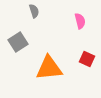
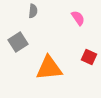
gray semicircle: moved 1 px left; rotated 24 degrees clockwise
pink semicircle: moved 2 px left, 3 px up; rotated 21 degrees counterclockwise
red square: moved 2 px right, 2 px up
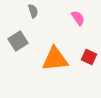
gray semicircle: rotated 24 degrees counterclockwise
gray square: moved 1 px up
orange triangle: moved 6 px right, 9 px up
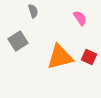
pink semicircle: moved 2 px right
orange triangle: moved 5 px right, 2 px up; rotated 8 degrees counterclockwise
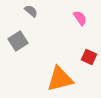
gray semicircle: moved 2 px left; rotated 32 degrees counterclockwise
orange triangle: moved 22 px down
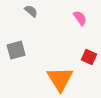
gray square: moved 2 px left, 9 px down; rotated 18 degrees clockwise
orange triangle: rotated 48 degrees counterclockwise
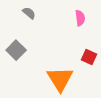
gray semicircle: moved 2 px left, 2 px down
pink semicircle: rotated 28 degrees clockwise
gray square: rotated 30 degrees counterclockwise
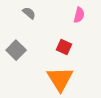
pink semicircle: moved 1 px left, 3 px up; rotated 21 degrees clockwise
red square: moved 25 px left, 10 px up
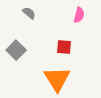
red square: rotated 21 degrees counterclockwise
orange triangle: moved 3 px left
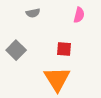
gray semicircle: moved 4 px right; rotated 128 degrees clockwise
red square: moved 2 px down
